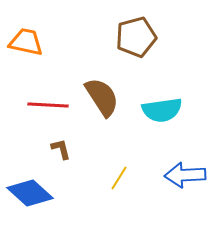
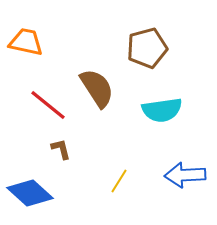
brown pentagon: moved 11 px right, 11 px down
brown semicircle: moved 5 px left, 9 px up
red line: rotated 36 degrees clockwise
yellow line: moved 3 px down
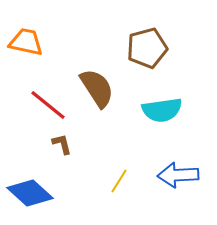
brown L-shape: moved 1 px right, 5 px up
blue arrow: moved 7 px left
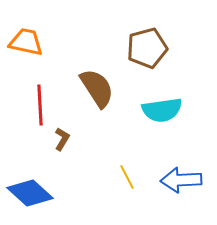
red line: moved 8 px left; rotated 48 degrees clockwise
brown L-shape: moved 5 px up; rotated 45 degrees clockwise
blue arrow: moved 3 px right, 5 px down
yellow line: moved 8 px right, 4 px up; rotated 60 degrees counterclockwise
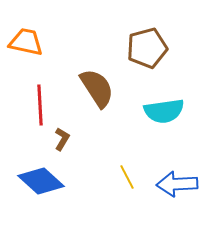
cyan semicircle: moved 2 px right, 1 px down
blue arrow: moved 4 px left, 4 px down
blue diamond: moved 11 px right, 12 px up
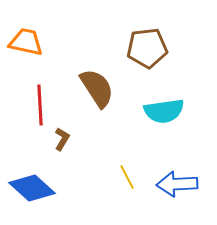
brown pentagon: rotated 9 degrees clockwise
blue diamond: moved 9 px left, 7 px down
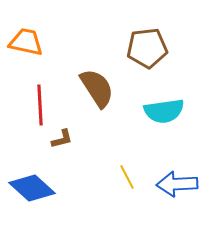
brown L-shape: rotated 45 degrees clockwise
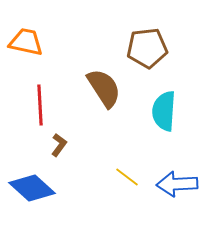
brown semicircle: moved 7 px right
cyan semicircle: rotated 102 degrees clockwise
brown L-shape: moved 3 px left, 6 px down; rotated 40 degrees counterclockwise
yellow line: rotated 25 degrees counterclockwise
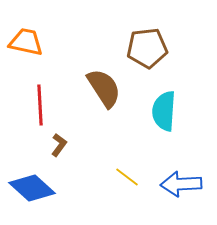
blue arrow: moved 4 px right
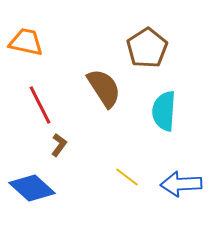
brown pentagon: rotated 27 degrees counterclockwise
red line: rotated 24 degrees counterclockwise
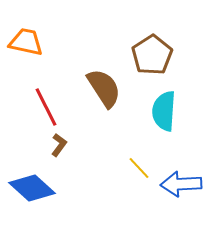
brown pentagon: moved 5 px right, 7 px down
red line: moved 6 px right, 2 px down
yellow line: moved 12 px right, 9 px up; rotated 10 degrees clockwise
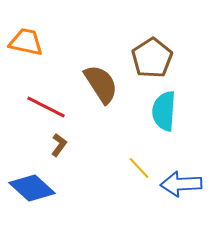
brown pentagon: moved 3 px down
brown semicircle: moved 3 px left, 4 px up
red line: rotated 36 degrees counterclockwise
